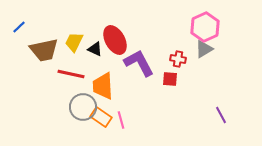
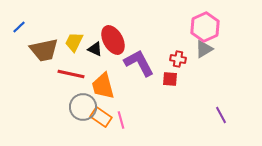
red ellipse: moved 2 px left
orange trapezoid: rotated 12 degrees counterclockwise
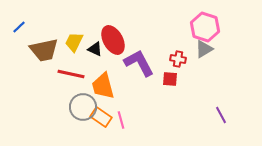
pink hexagon: rotated 16 degrees counterclockwise
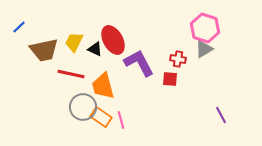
pink hexagon: moved 1 px down
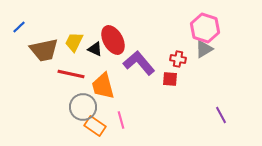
purple L-shape: rotated 12 degrees counterclockwise
orange rectangle: moved 6 px left, 9 px down
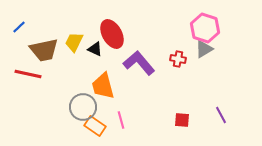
red ellipse: moved 1 px left, 6 px up
red line: moved 43 px left
red square: moved 12 px right, 41 px down
